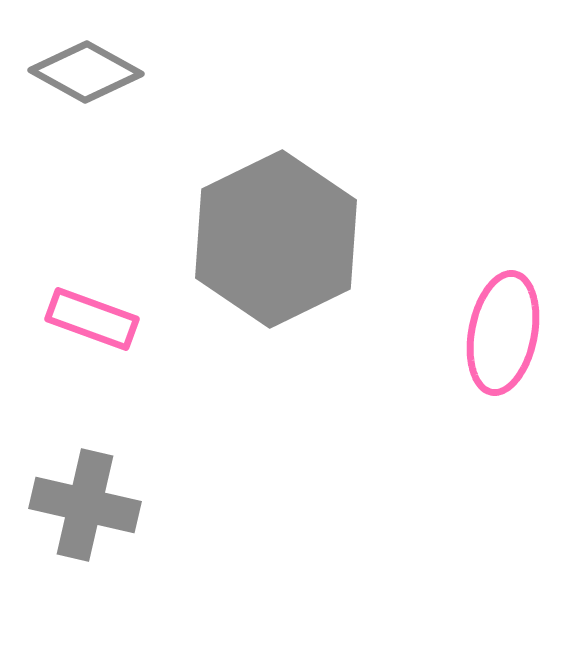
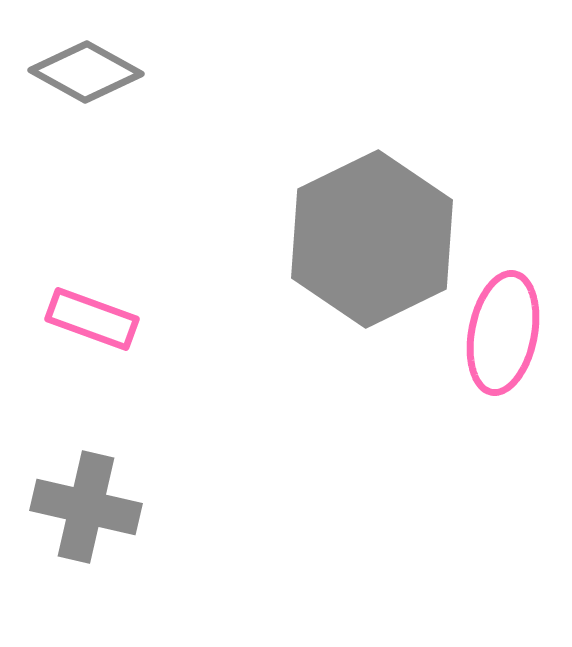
gray hexagon: moved 96 px right
gray cross: moved 1 px right, 2 px down
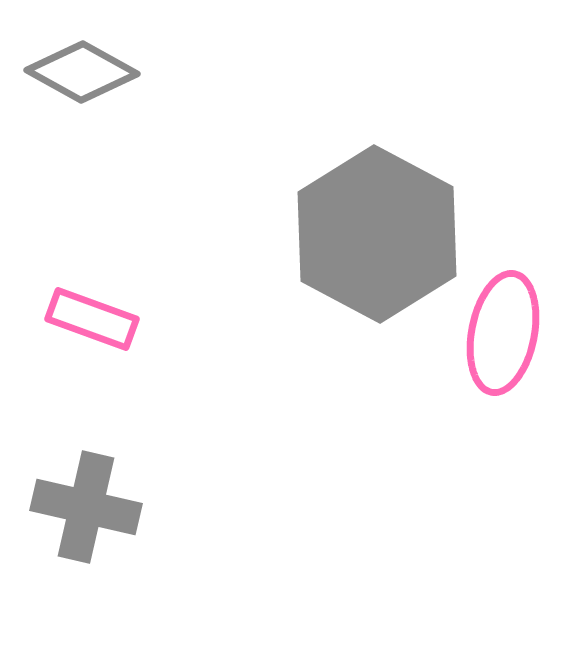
gray diamond: moved 4 px left
gray hexagon: moved 5 px right, 5 px up; rotated 6 degrees counterclockwise
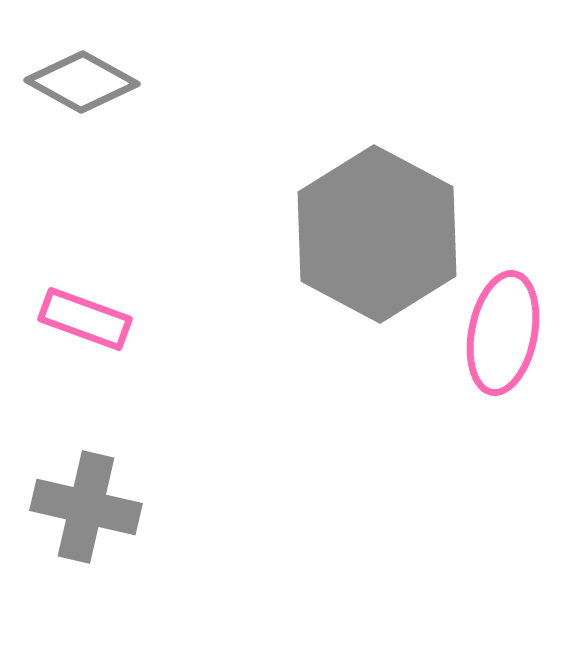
gray diamond: moved 10 px down
pink rectangle: moved 7 px left
